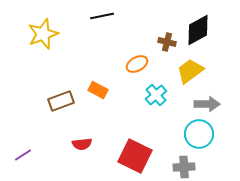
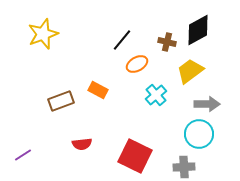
black line: moved 20 px right, 24 px down; rotated 40 degrees counterclockwise
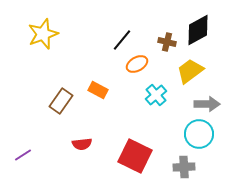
brown rectangle: rotated 35 degrees counterclockwise
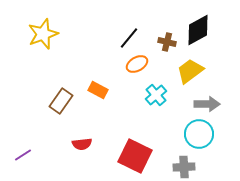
black line: moved 7 px right, 2 px up
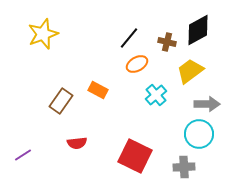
red semicircle: moved 5 px left, 1 px up
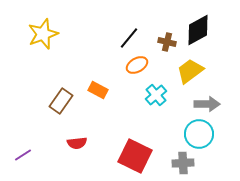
orange ellipse: moved 1 px down
gray cross: moved 1 px left, 4 px up
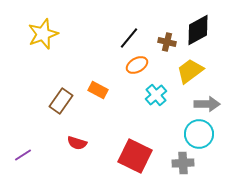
red semicircle: rotated 24 degrees clockwise
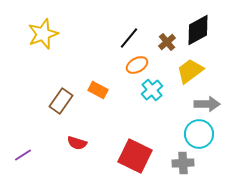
brown cross: rotated 36 degrees clockwise
cyan cross: moved 4 px left, 5 px up
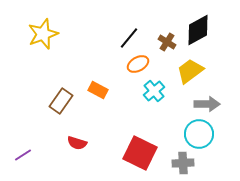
brown cross: rotated 18 degrees counterclockwise
orange ellipse: moved 1 px right, 1 px up
cyan cross: moved 2 px right, 1 px down
red square: moved 5 px right, 3 px up
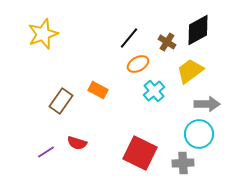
purple line: moved 23 px right, 3 px up
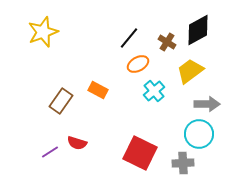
yellow star: moved 2 px up
purple line: moved 4 px right
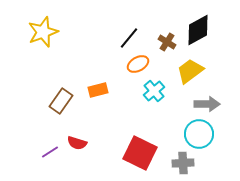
orange rectangle: rotated 42 degrees counterclockwise
